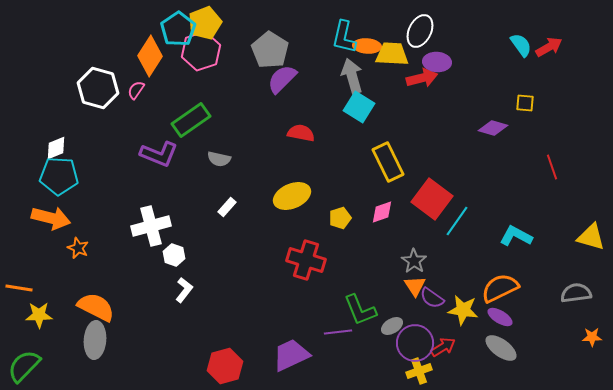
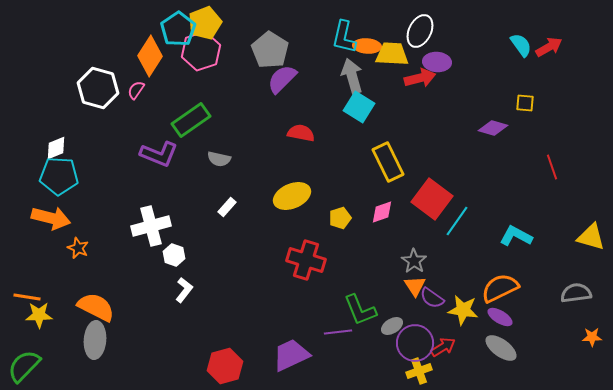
red arrow at (422, 78): moved 2 px left
orange line at (19, 288): moved 8 px right, 9 px down
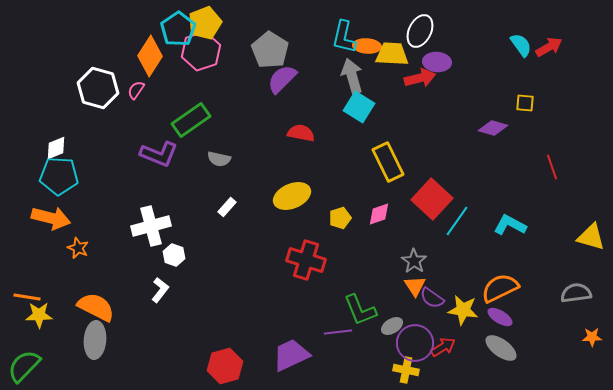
red square at (432, 199): rotated 6 degrees clockwise
pink diamond at (382, 212): moved 3 px left, 2 px down
cyan L-shape at (516, 236): moved 6 px left, 11 px up
white L-shape at (184, 290): moved 24 px left
yellow cross at (419, 371): moved 13 px left, 1 px up; rotated 30 degrees clockwise
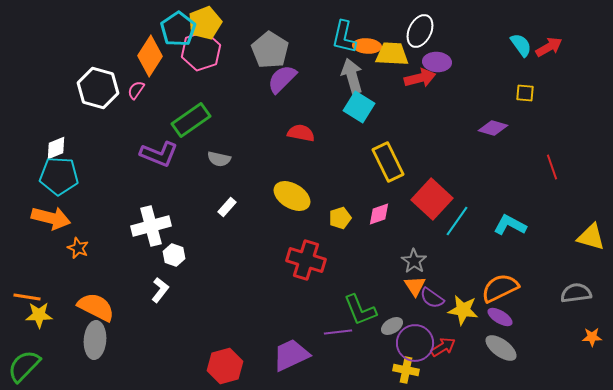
yellow square at (525, 103): moved 10 px up
yellow ellipse at (292, 196): rotated 54 degrees clockwise
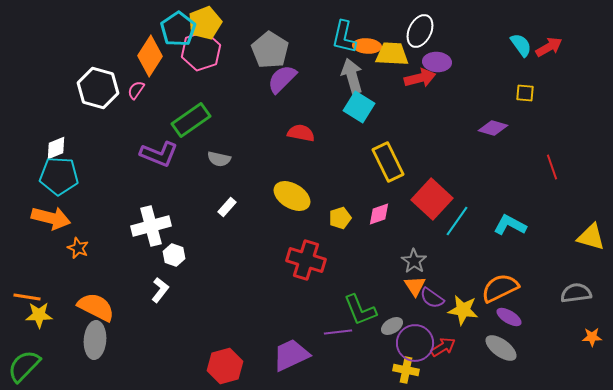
purple ellipse at (500, 317): moved 9 px right
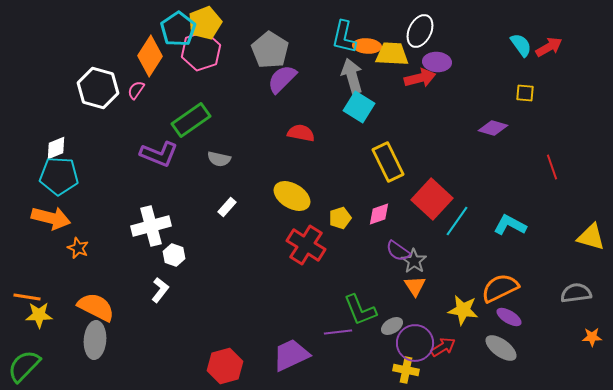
red cross at (306, 260): moved 15 px up; rotated 15 degrees clockwise
purple semicircle at (432, 298): moved 34 px left, 47 px up
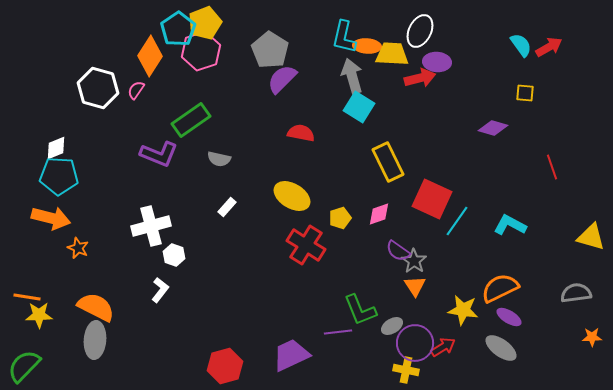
red square at (432, 199): rotated 18 degrees counterclockwise
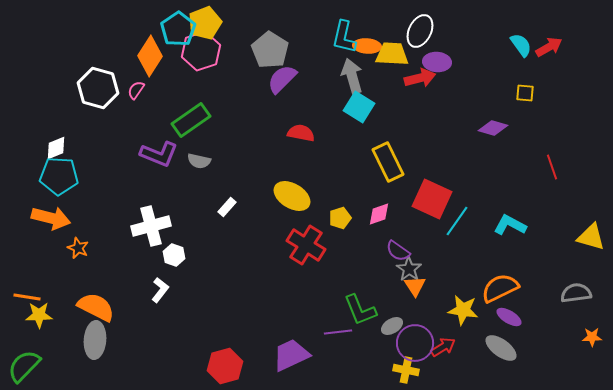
gray semicircle at (219, 159): moved 20 px left, 2 px down
gray star at (414, 261): moved 5 px left, 8 px down
